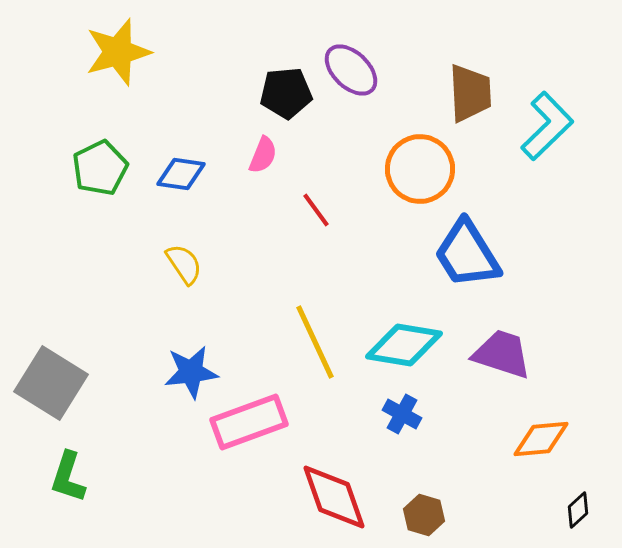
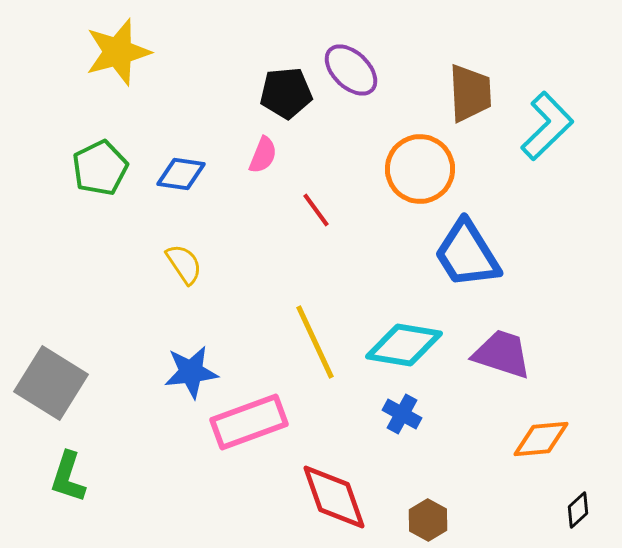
brown hexagon: moved 4 px right, 5 px down; rotated 12 degrees clockwise
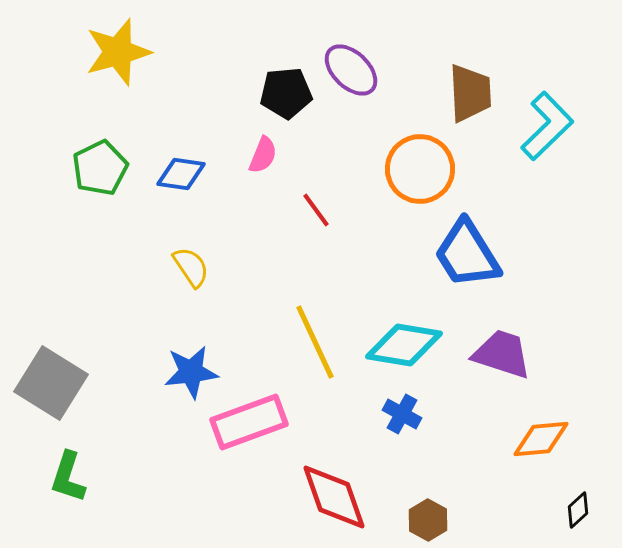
yellow semicircle: moved 7 px right, 3 px down
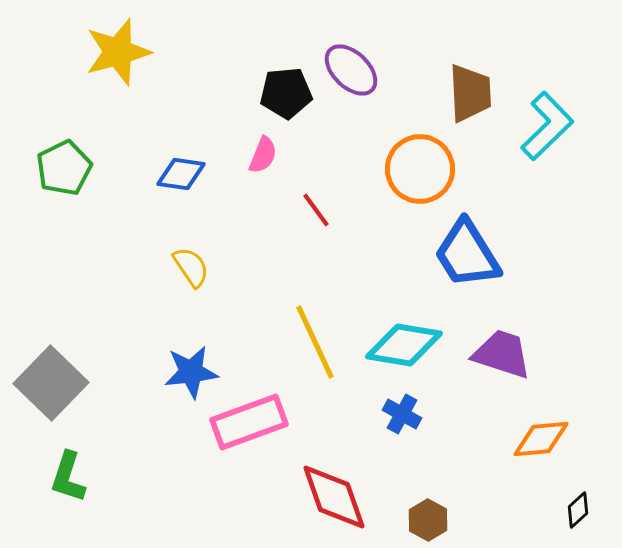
green pentagon: moved 36 px left
gray square: rotated 12 degrees clockwise
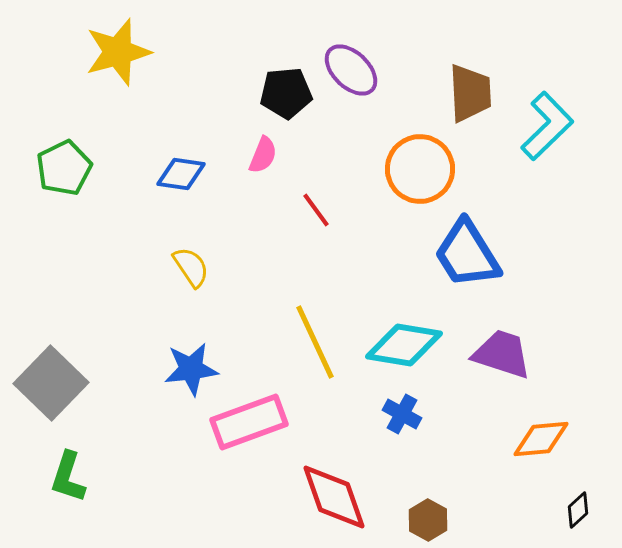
blue star: moved 3 px up
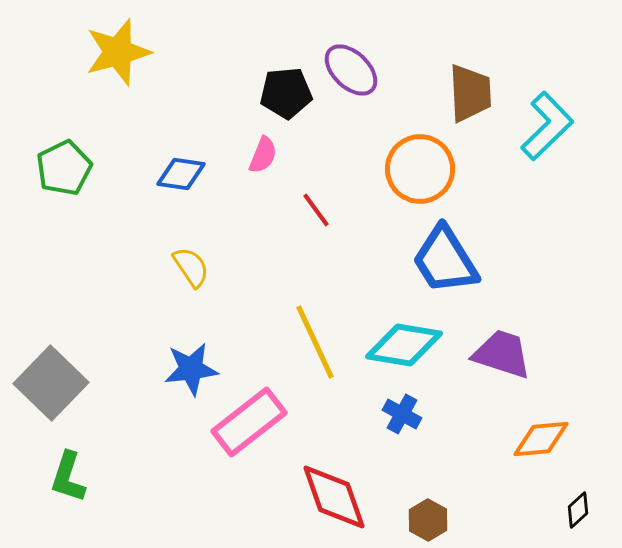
blue trapezoid: moved 22 px left, 6 px down
pink rectangle: rotated 18 degrees counterclockwise
